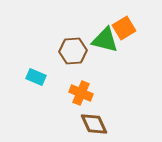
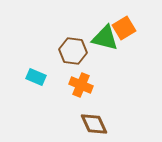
green triangle: moved 2 px up
brown hexagon: rotated 12 degrees clockwise
orange cross: moved 8 px up
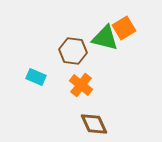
orange cross: rotated 15 degrees clockwise
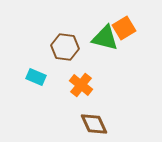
brown hexagon: moved 8 px left, 4 px up
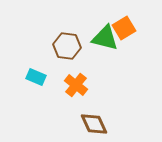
brown hexagon: moved 2 px right, 1 px up
orange cross: moved 5 px left
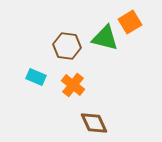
orange square: moved 6 px right, 6 px up
orange cross: moved 3 px left
brown diamond: moved 1 px up
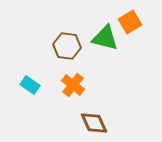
cyan rectangle: moved 6 px left, 8 px down; rotated 12 degrees clockwise
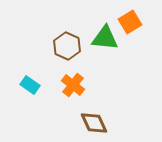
green triangle: rotated 8 degrees counterclockwise
brown hexagon: rotated 16 degrees clockwise
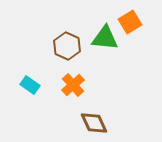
orange cross: rotated 10 degrees clockwise
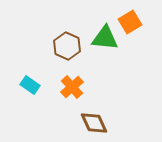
orange cross: moved 1 px left, 2 px down
